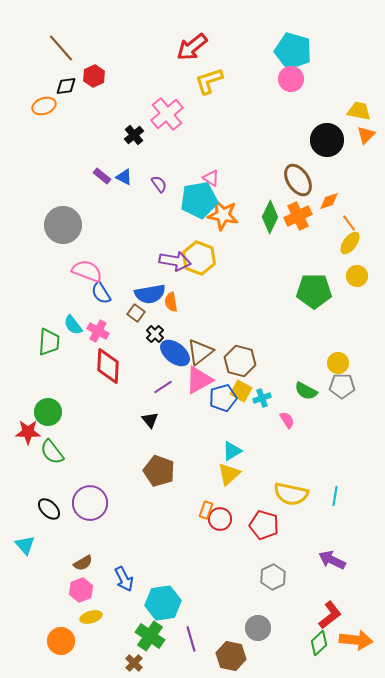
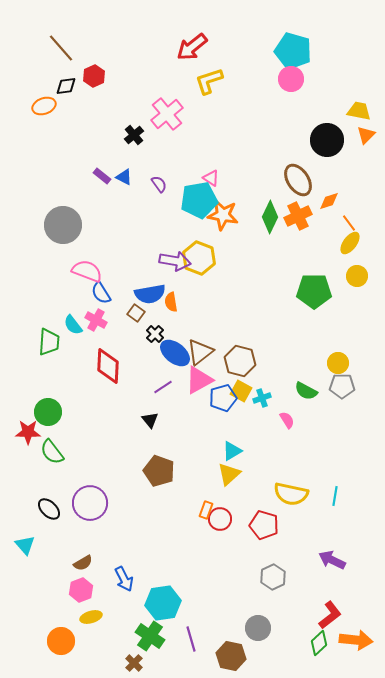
pink cross at (98, 331): moved 2 px left, 11 px up
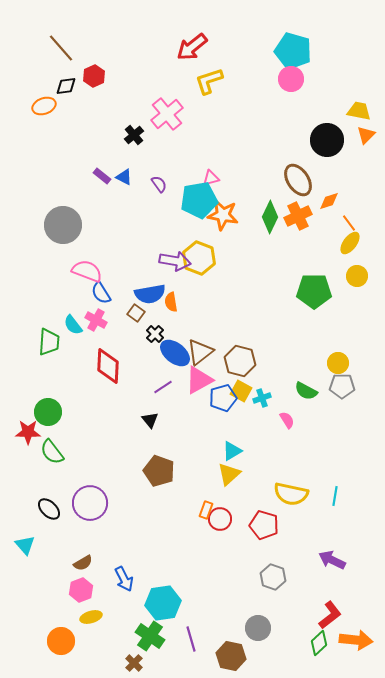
pink triangle at (211, 178): rotated 48 degrees counterclockwise
gray hexagon at (273, 577): rotated 15 degrees counterclockwise
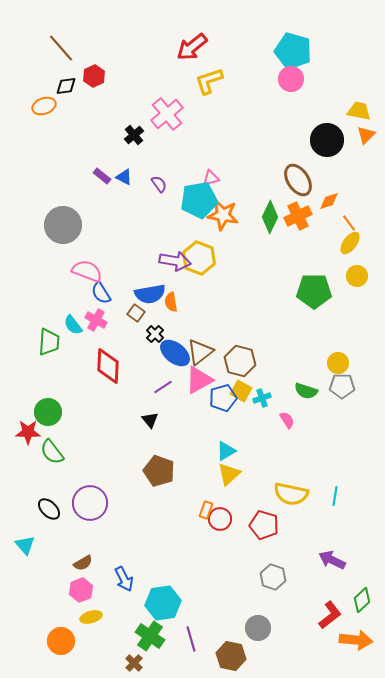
green semicircle at (306, 391): rotated 10 degrees counterclockwise
cyan triangle at (232, 451): moved 6 px left
green diamond at (319, 643): moved 43 px right, 43 px up
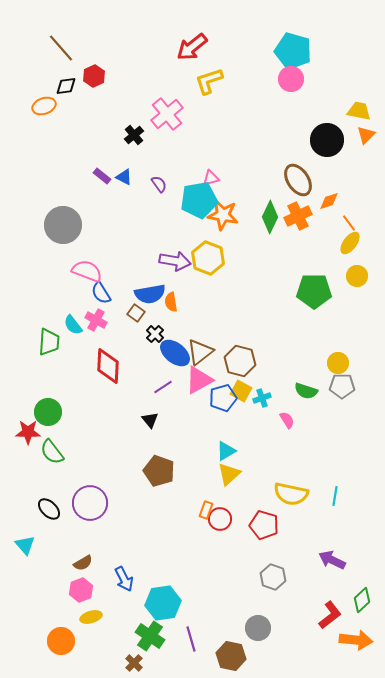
yellow hexagon at (199, 258): moved 9 px right
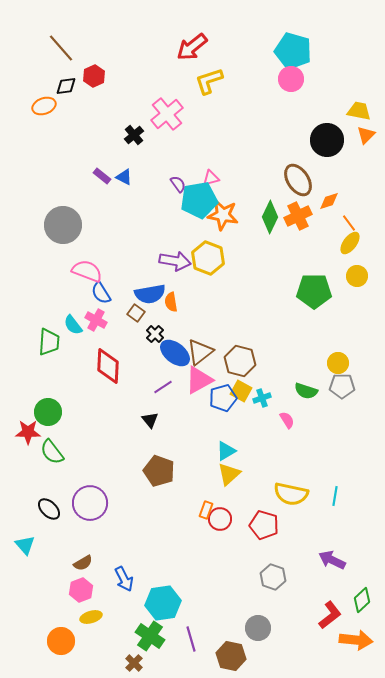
purple semicircle at (159, 184): moved 19 px right
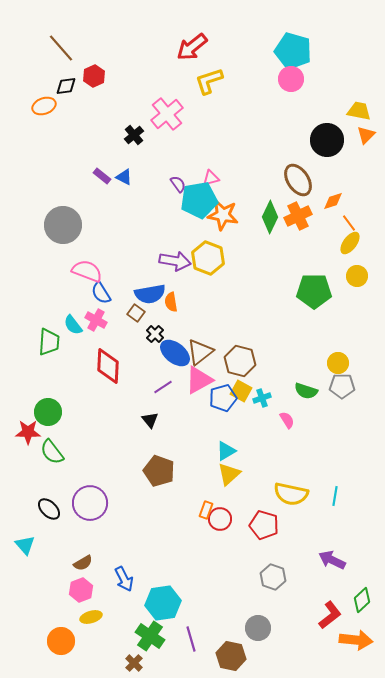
orange diamond at (329, 201): moved 4 px right
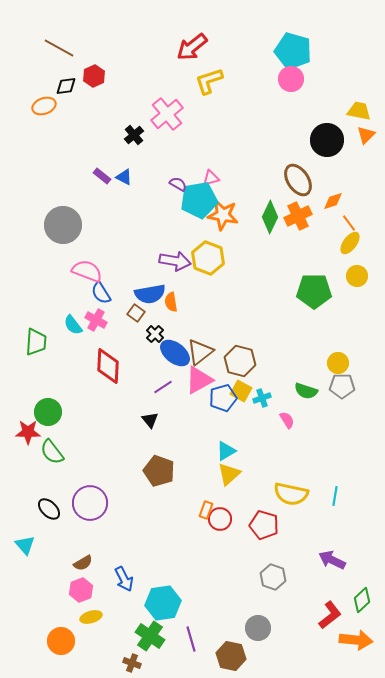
brown line at (61, 48): moved 2 px left; rotated 20 degrees counterclockwise
purple semicircle at (178, 184): rotated 24 degrees counterclockwise
green trapezoid at (49, 342): moved 13 px left
brown cross at (134, 663): moved 2 px left; rotated 24 degrees counterclockwise
